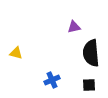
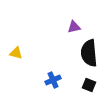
black semicircle: moved 2 px left
blue cross: moved 1 px right
black square: rotated 24 degrees clockwise
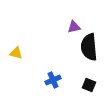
black semicircle: moved 6 px up
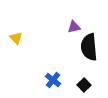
yellow triangle: moved 15 px up; rotated 32 degrees clockwise
blue cross: rotated 28 degrees counterclockwise
black square: moved 5 px left; rotated 24 degrees clockwise
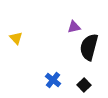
black semicircle: rotated 20 degrees clockwise
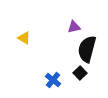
yellow triangle: moved 8 px right; rotated 16 degrees counterclockwise
black semicircle: moved 2 px left, 2 px down
black square: moved 4 px left, 12 px up
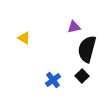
black square: moved 2 px right, 3 px down
blue cross: rotated 14 degrees clockwise
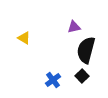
black semicircle: moved 1 px left, 1 px down
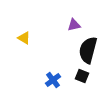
purple triangle: moved 2 px up
black semicircle: moved 2 px right
black square: rotated 24 degrees counterclockwise
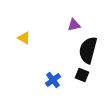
black square: moved 1 px up
